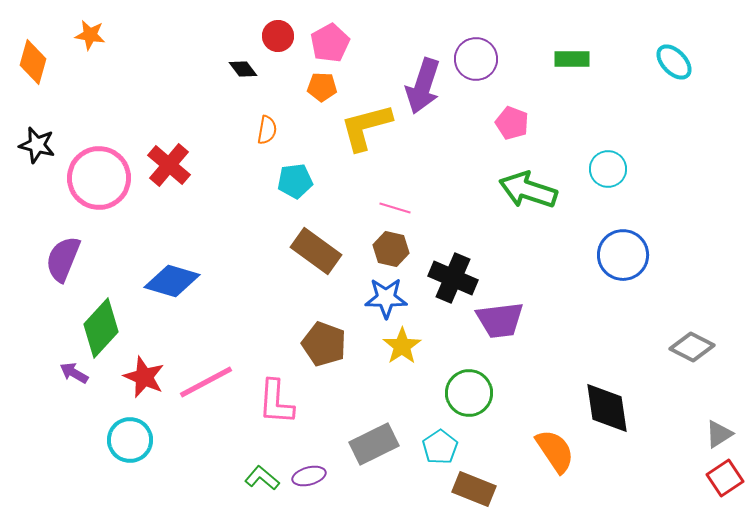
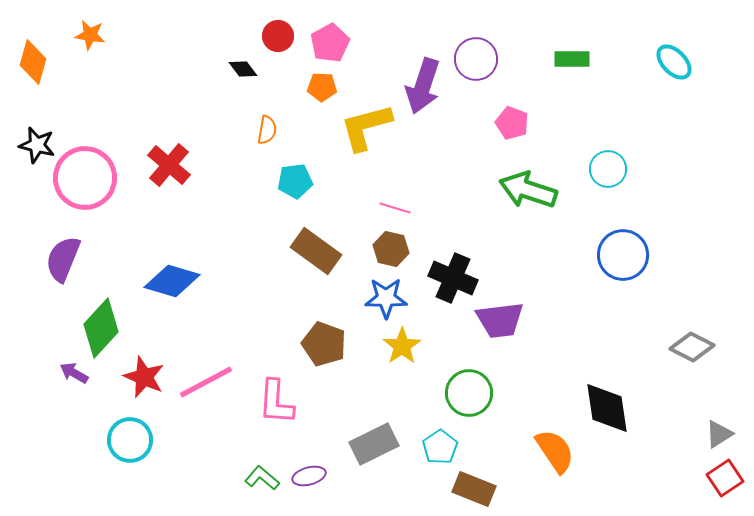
pink circle at (99, 178): moved 14 px left
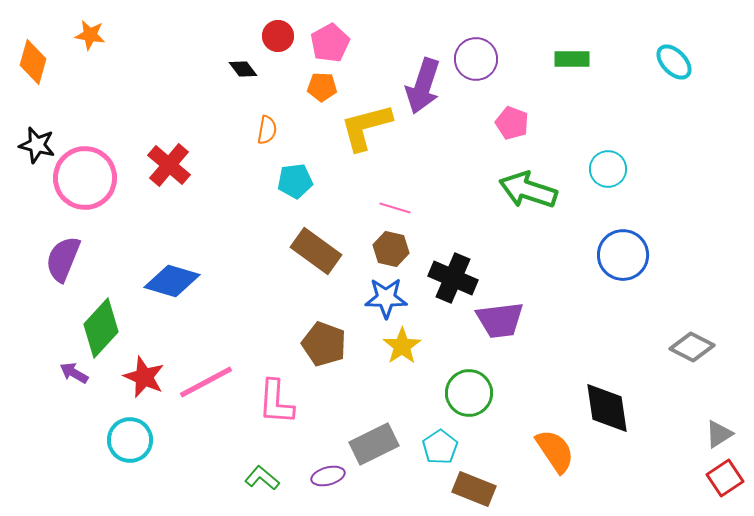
purple ellipse at (309, 476): moved 19 px right
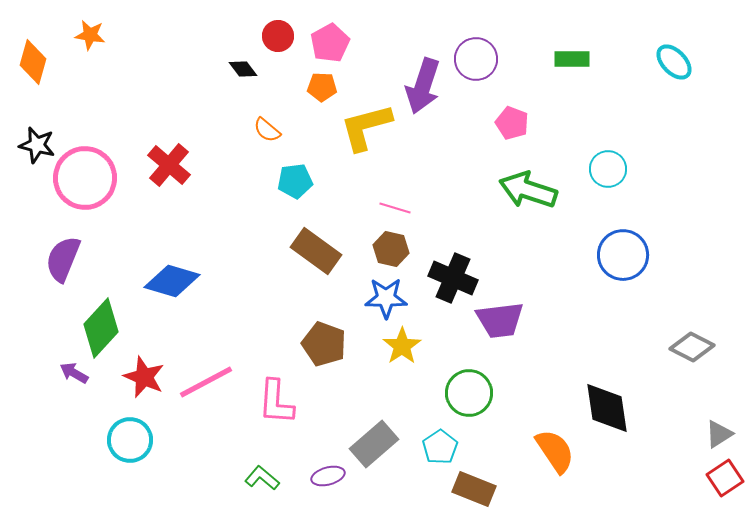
orange semicircle at (267, 130): rotated 120 degrees clockwise
gray rectangle at (374, 444): rotated 15 degrees counterclockwise
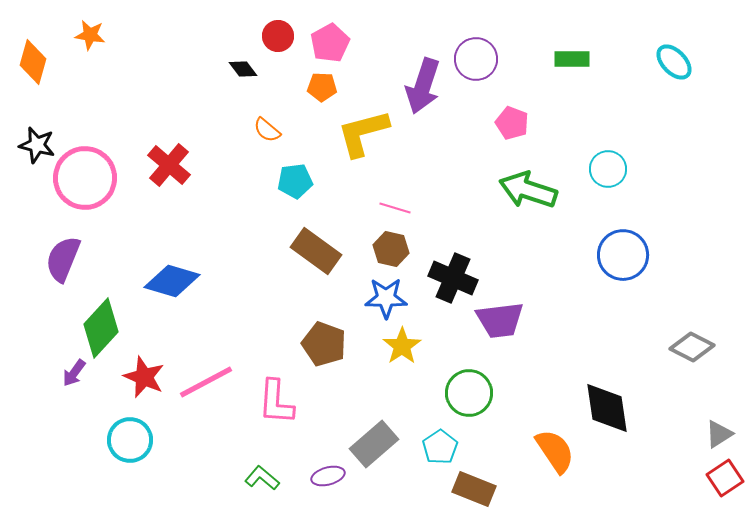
yellow L-shape at (366, 127): moved 3 px left, 6 px down
purple arrow at (74, 373): rotated 84 degrees counterclockwise
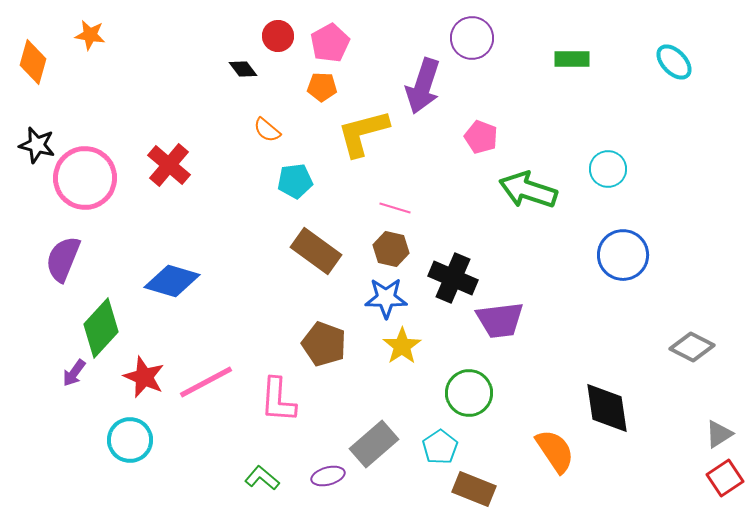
purple circle at (476, 59): moved 4 px left, 21 px up
pink pentagon at (512, 123): moved 31 px left, 14 px down
pink L-shape at (276, 402): moved 2 px right, 2 px up
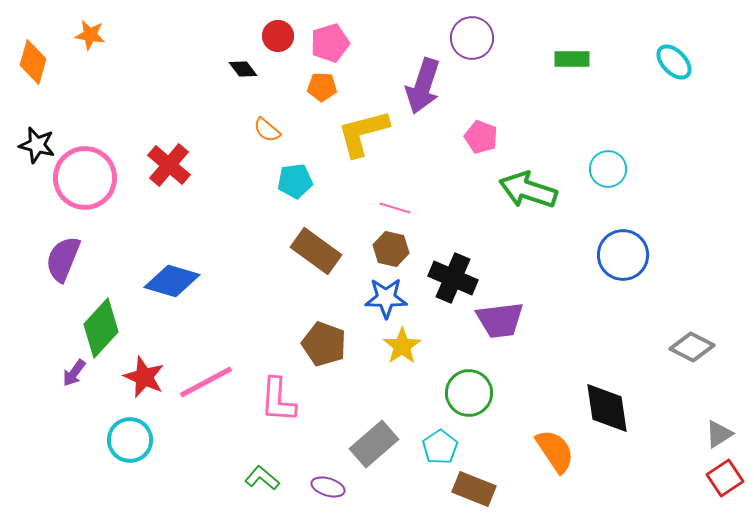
pink pentagon at (330, 43): rotated 12 degrees clockwise
purple ellipse at (328, 476): moved 11 px down; rotated 32 degrees clockwise
